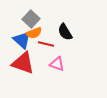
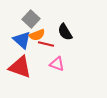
orange semicircle: moved 3 px right, 2 px down
red triangle: moved 3 px left, 4 px down
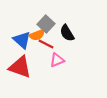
gray square: moved 15 px right, 5 px down
black semicircle: moved 2 px right, 1 px down
red line: rotated 14 degrees clockwise
pink triangle: moved 4 px up; rotated 42 degrees counterclockwise
